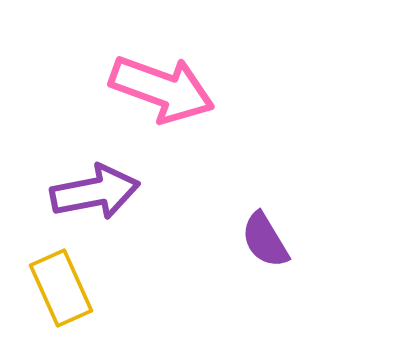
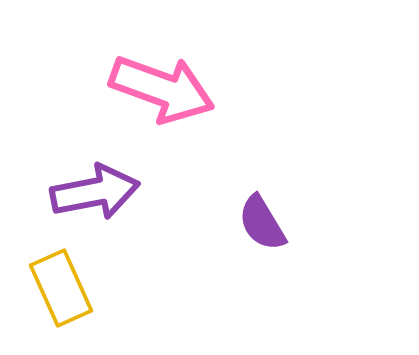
purple semicircle: moved 3 px left, 17 px up
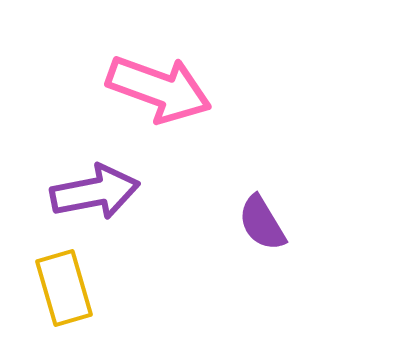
pink arrow: moved 3 px left
yellow rectangle: moved 3 px right; rotated 8 degrees clockwise
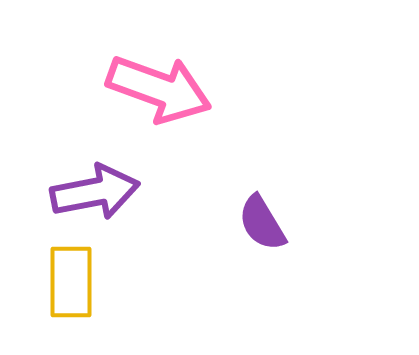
yellow rectangle: moved 7 px right, 6 px up; rotated 16 degrees clockwise
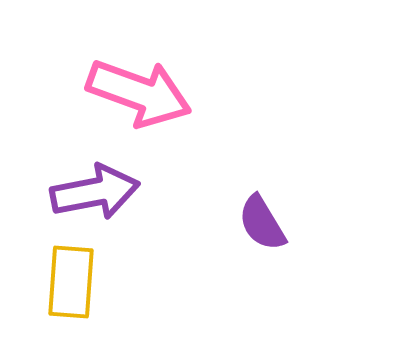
pink arrow: moved 20 px left, 4 px down
yellow rectangle: rotated 4 degrees clockwise
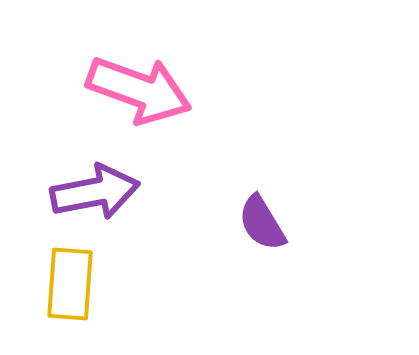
pink arrow: moved 3 px up
yellow rectangle: moved 1 px left, 2 px down
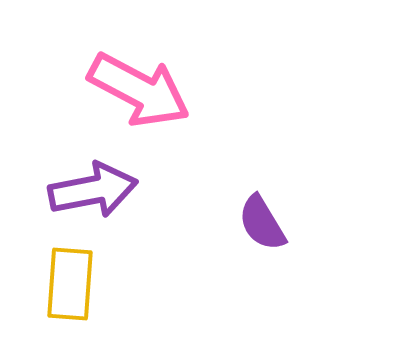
pink arrow: rotated 8 degrees clockwise
purple arrow: moved 2 px left, 2 px up
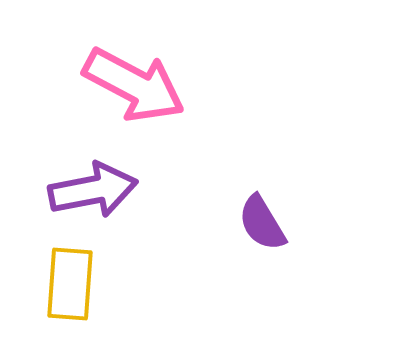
pink arrow: moved 5 px left, 5 px up
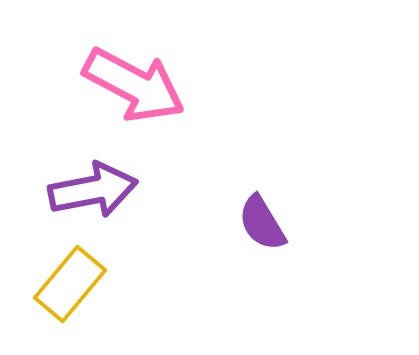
yellow rectangle: rotated 36 degrees clockwise
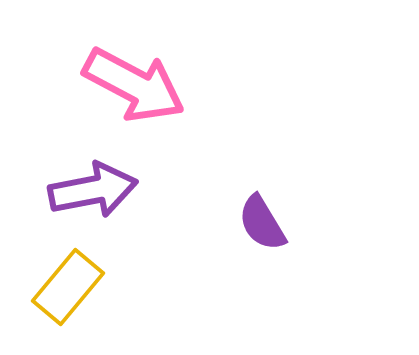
yellow rectangle: moved 2 px left, 3 px down
